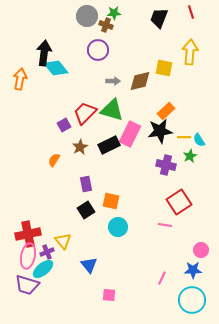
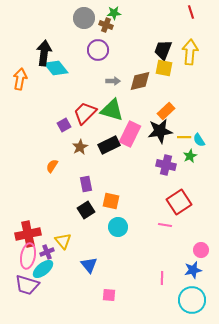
gray circle at (87, 16): moved 3 px left, 2 px down
black trapezoid at (159, 18): moved 4 px right, 32 px down
orange semicircle at (54, 160): moved 2 px left, 6 px down
blue star at (193, 270): rotated 12 degrees counterclockwise
pink line at (162, 278): rotated 24 degrees counterclockwise
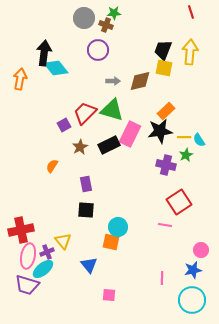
green star at (190, 156): moved 4 px left, 1 px up
orange square at (111, 201): moved 41 px down
black square at (86, 210): rotated 36 degrees clockwise
red cross at (28, 234): moved 7 px left, 4 px up
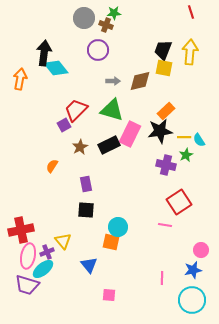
red trapezoid at (85, 113): moved 9 px left, 3 px up
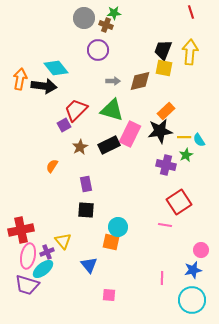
black arrow at (44, 53): moved 33 px down; rotated 90 degrees clockwise
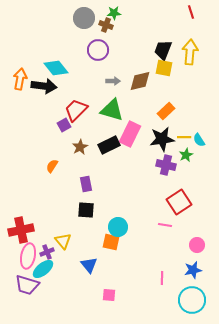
black star at (160, 131): moved 2 px right, 8 px down
pink circle at (201, 250): moved 4 px left, 5 px up
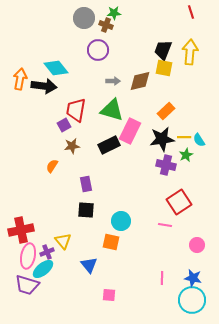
red trapezoid at (76, 110): rotated 35 degrees counterclockwise
pink rectangle at (130, 134): moved 3 px up
brown star at (80, 147): moved 8 px left, 1 px up; rotated 21 degrees clockwise
cyan circle at (118, 227): moved 3 px right, 6 px up
blue star at (193, 270): moved 8 px down; rotated 24 degrees clockwise
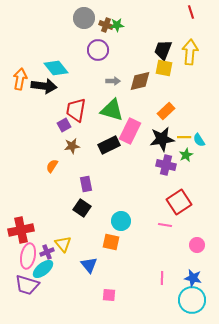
green star at (114, 13): moved 3 px right, 12 px down
black square at (86, 210): moved 4 px left, 2 px up; rotated 30 degrees clockwise
yellow triangle at (63, 241): moved 3 px down
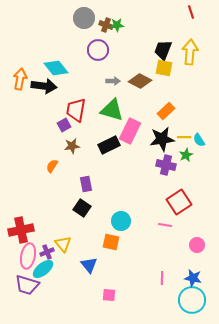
brown diamond at (140, 81): rotated 40 degrees clockwise
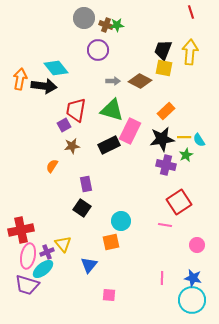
orange square at (111, 242): rotated 24 degrees counterclockwise
blue triangle at (89, 265): rotated 18 degrees clockwise
